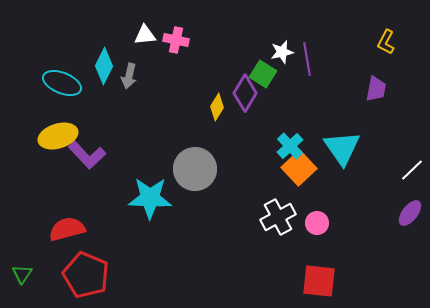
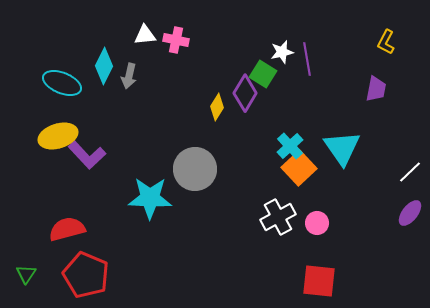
white line: moved 2 px left, 2 px down
green triangle: moved 4 px right
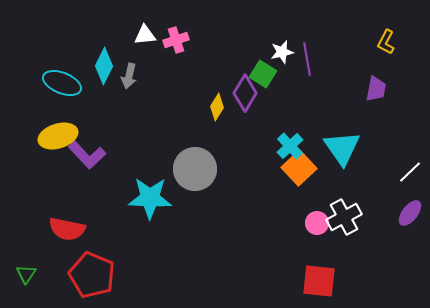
pink cross: rotated 30 degrees counterclockwise
white cross: moved 66 px right
red semicircle: rotated 153 degrees counterclockwise
red pentagon: moved 6 px right
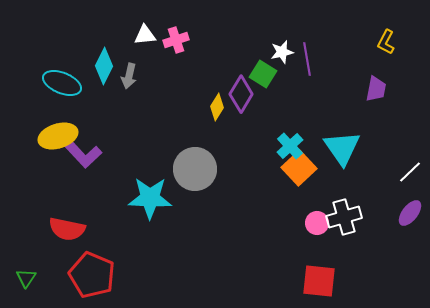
purple diamond: moved 4 px left, 1 px down
purple L-shape: moved 4 px left, 1 px up
white cross: rotated 12 degrees clockwise
green triangle: moved 4 px down
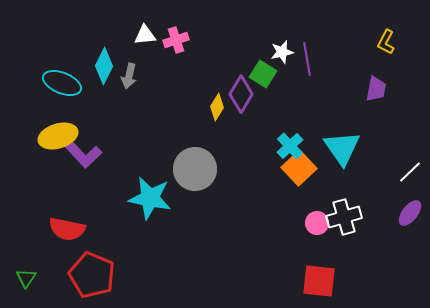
cyan star: rotated 9 degrees clockwise
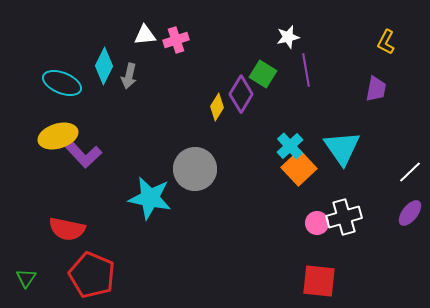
white star: moved 6 px right, 15 px up
purple line: moved 1 px left, 11 px down
